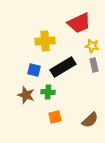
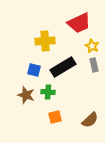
yellow star: rotated 16 degrees clockwise
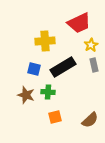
yellow star: moved 1 px left, 1 px up; rotated 16 degrees clockwise
blue square: moved 1 px up
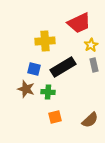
brown star: moved 6 px up
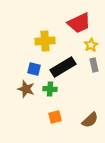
green cross: moved 2 px right, 3 px up
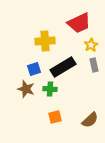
blue square: rotated 32 degrees counterclockwise
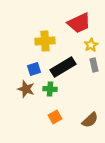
orange square: rotated 16 degrees counterclockwise
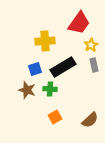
red trapezoid: rotated 30 degrees counterclockwise
blue square: moved 1 px right
brown star: moved 1 px right, 1 px down
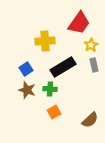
blue square: moved 9 px left; rotated 16 degrees counterclockwise
orange square: moved 1 px left, 5 px up
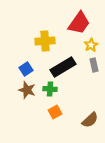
orange square: moved 1 px right
